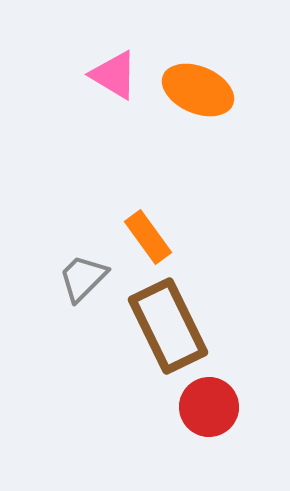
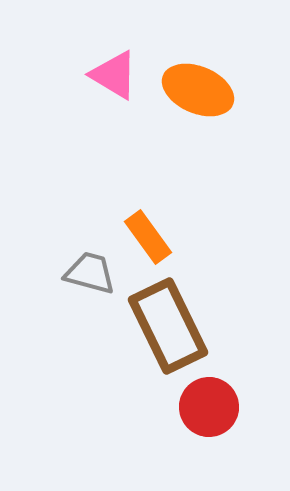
gray trapezoid: moved 7 px right, 5 px up; rotated 60 degrees clockwise
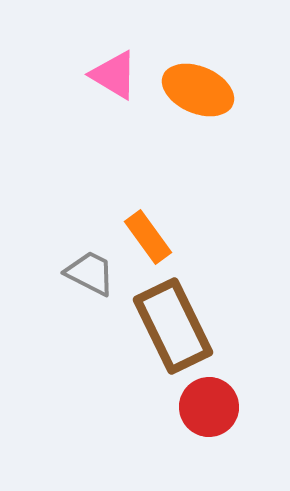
gray trapezoid: rotated 12 degrees clockwise
brown rectangle: moved 5 px right
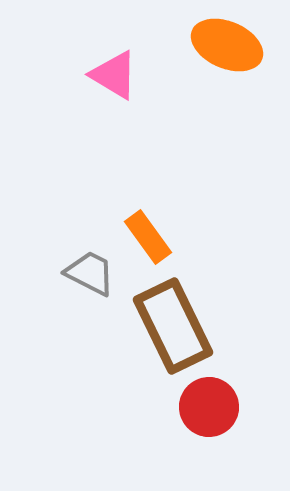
orange ellipse: moved 29 px right, 45 px up
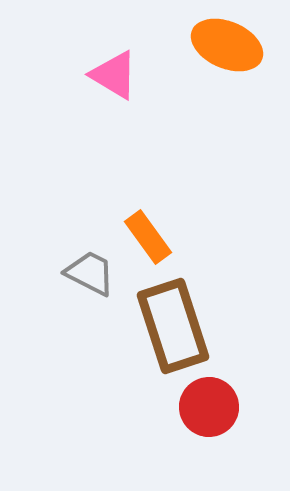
brown rectangle: rotated 8 degrees clockwise
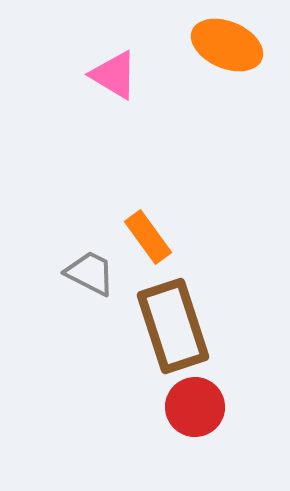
red circle: moved 14 px left
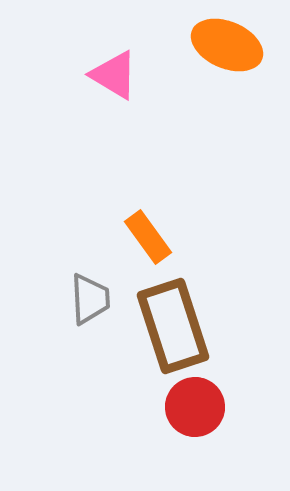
gray trapezoid: moved 26 px down; rotated 60 degrees clockwise
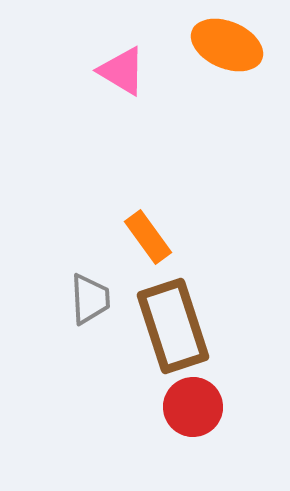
pink triangle: moved 8 px right, 4 px up
red circle: moved 2 px left
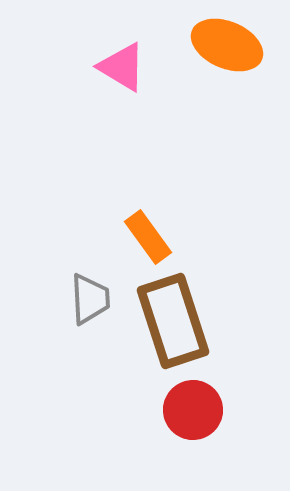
pink triangle: moved 4 px up
brown rectangle: moved 5 px up
red circle: moved 3 px down
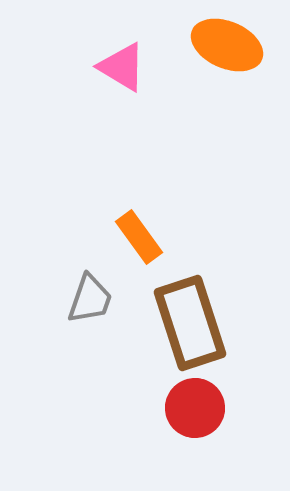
orange rectangle: moved 9 px left
gray trapezoid: rotated 22 degrees clockwise
brown rectangle: moved 17 px right, 2 px down
red circle: moved 2 px right, 2 px up
